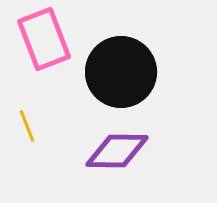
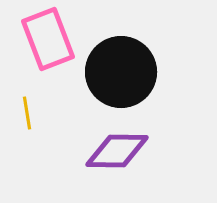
pink rectangle: moved 4 px right
yellow line: moved 13 px up; rotated 12 degrees clockwise
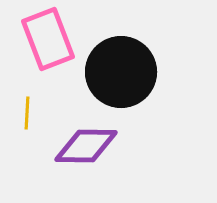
yellow line: rotated 12 degrees clockwise
purple diamond: moved 31 px left, 5 px up
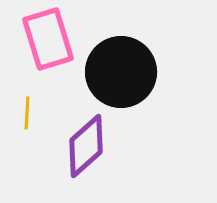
pink rectangle: rotated 4 degrees clockwise
purple diamond: rotated 42 degrees counterclockwise
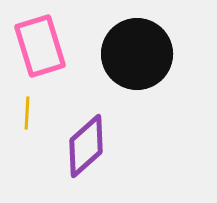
pink rectangle: moved 8 px left, 7 px down
black circle: moved 16 px right, 18 px up
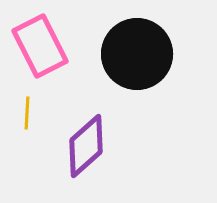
pink rectangle: rotated 10 degrees counterclockwise
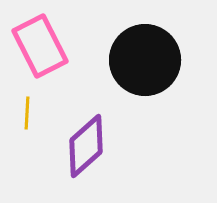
black circle: moved 8 px right, 6 px down
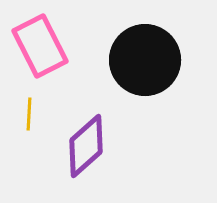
yellow line: moved 2 px right, 1 px down
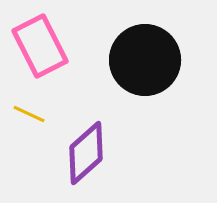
yellow line: rotated 68 degrees counterclockwise
purple diamond: moved 7 px down
